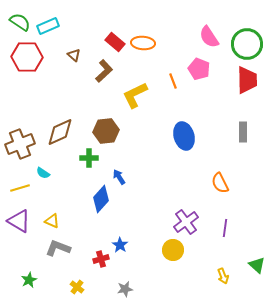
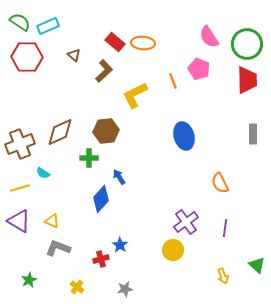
gray rectangle: moved 10 px right, 2 px down
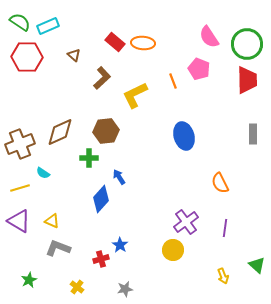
brown L-shape: moved 2 px left, 7 px down
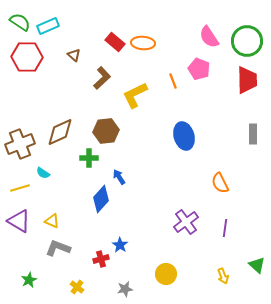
green circle: moved 3 px up
yellow circle: moved 7 px left, 24 px down
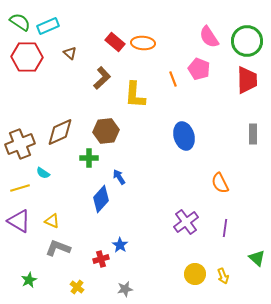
brown triangle: moved 4 px left, 2 px up
orange line: moved 2 px up
yellow L-shape: rotated 60 degrees counterclockwise
green triangle: moved 7 px up
yellow circle: moved 29 px right
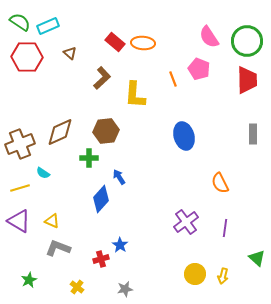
yellow arrow: rotated 35 degrees clockwise
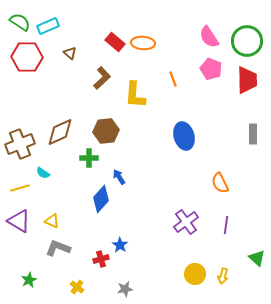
pink pentagon: moved 12 px right
purple line: moved 1 px right, 3 px up
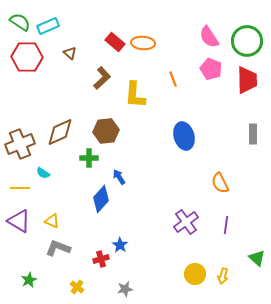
yellow line: rotated 18 degrees clockwise
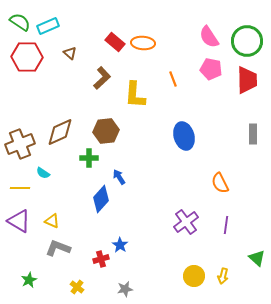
pink pentagon: rotated 10 degrees counterclockwise
yellow circle: moved 1 px left, 2 px down
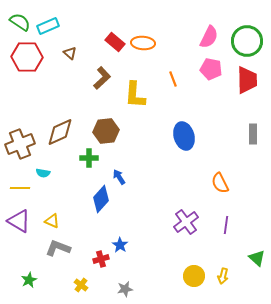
pink semicircle: rotated 120 degrees counterclockwise
cyan semicircle: rotated 24 degrees counterclockwise
yellow cross: moved 4 px right, 2 px up
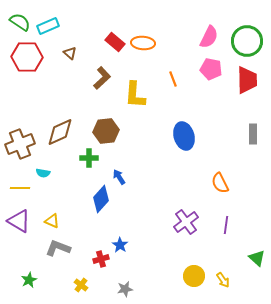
yellow arrow: moved 4 px down; rotated 49 degrees counterclockwise
